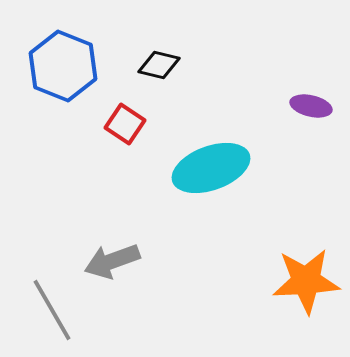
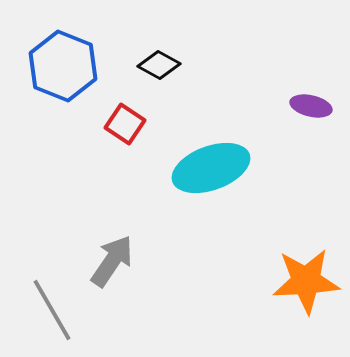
black diamond: rotated 15 degrees clockwise
gray arrow: rotated 144 degrees clockwise
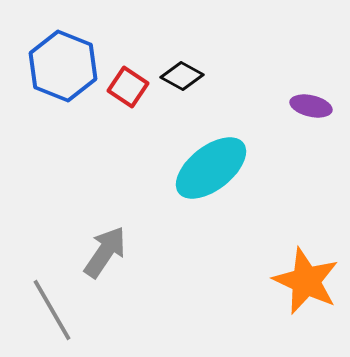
black diamond: moved 23 px right, 11 px down
red square: moved 3 px right, 37 px up
cyan ellipse: rotated 18 degrees counterclockwise
gray arrow: moved 7 px left, 9 px up
orange star: rotated 28 degrees clockwise
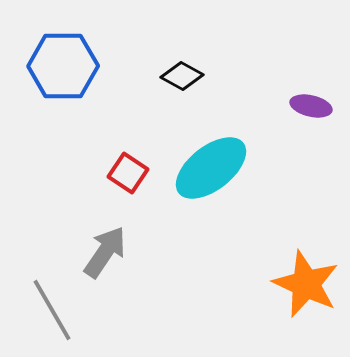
blue hexagon: rotated 22 degrees counterclockwise
red square: moved 86 px down
orange star: moved 3 px down
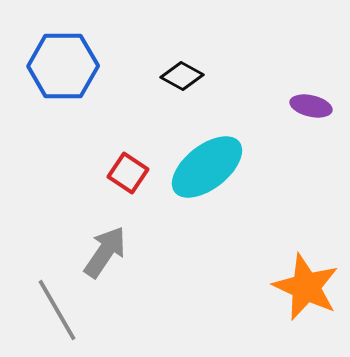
cyan ellipse: moved 4 px left, 1 px up
orange star: moved 3 px down
gray line: moved 5 px right
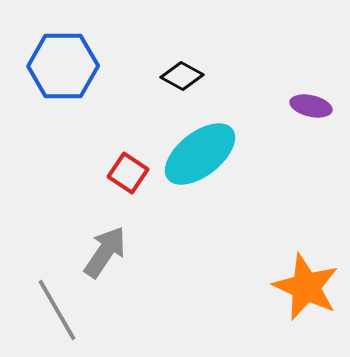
cyan ellipse: moved 7 px left, 13 px up
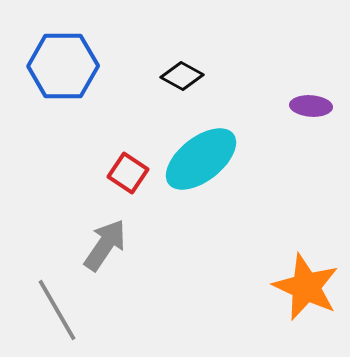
purple ellipse: rotated 9 degrees counterclockwise
cyan ellipse: moved 1 px right, 5 px down
gray arrow: moved 7 px up
